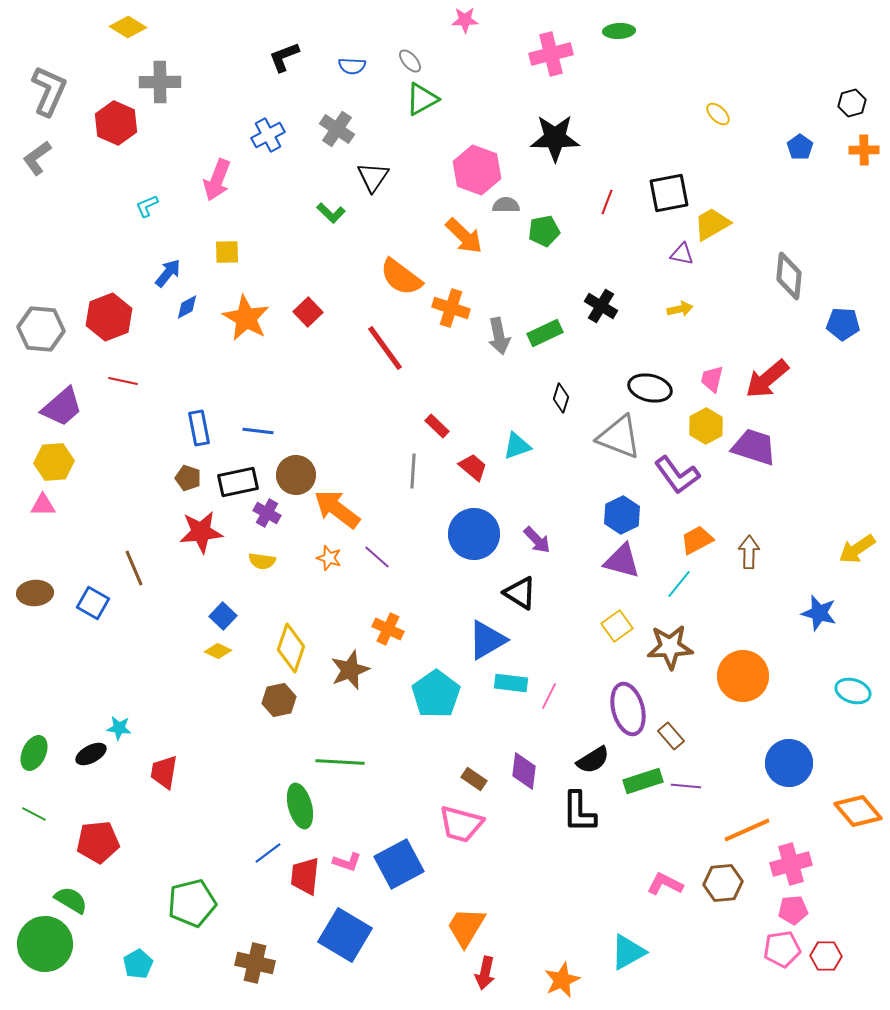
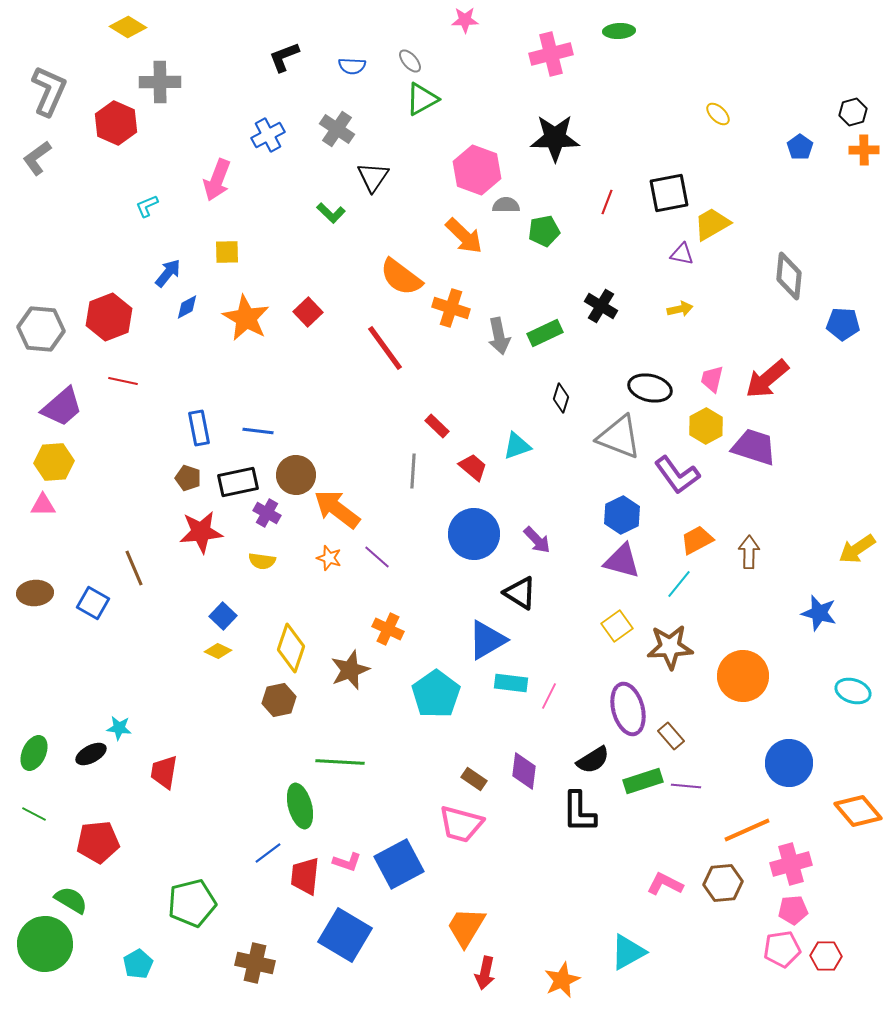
black hexagon at (852, 103): moved 1 px right, 9 px down
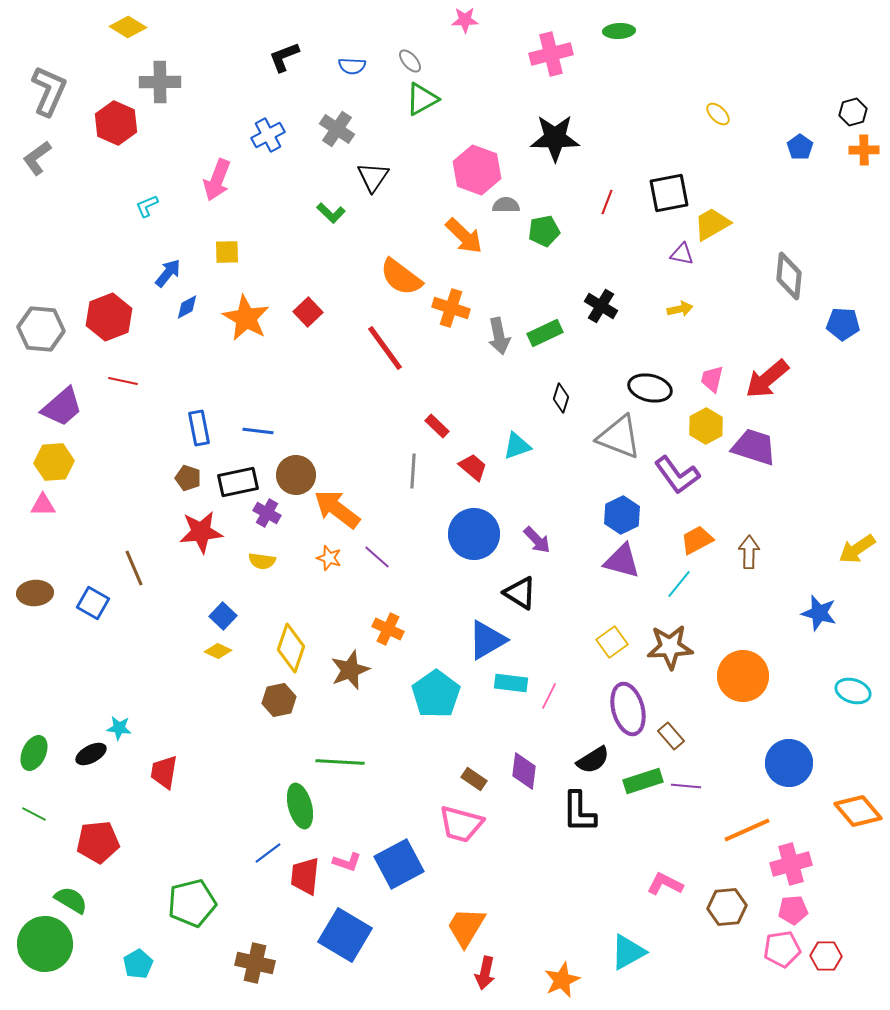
yellow square at (617, 626): moved 5 px left, 16 px down
brown hexagon at (723, 883): moved 4 px right, 24 px down
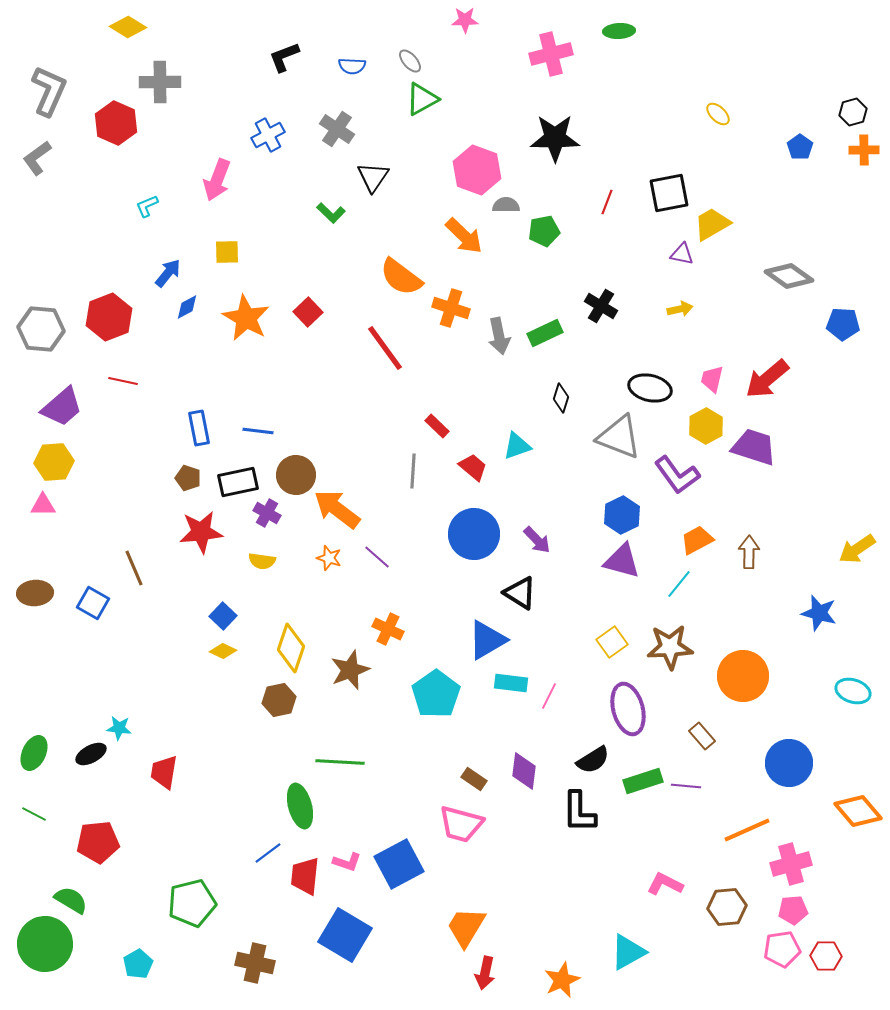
gray diamond at (789, 276): rotated 60 degrees counterclockwise
yellow diamond at (218, 651): moved 5 px right
brown rectangle at (671, 736): moved 31 px right
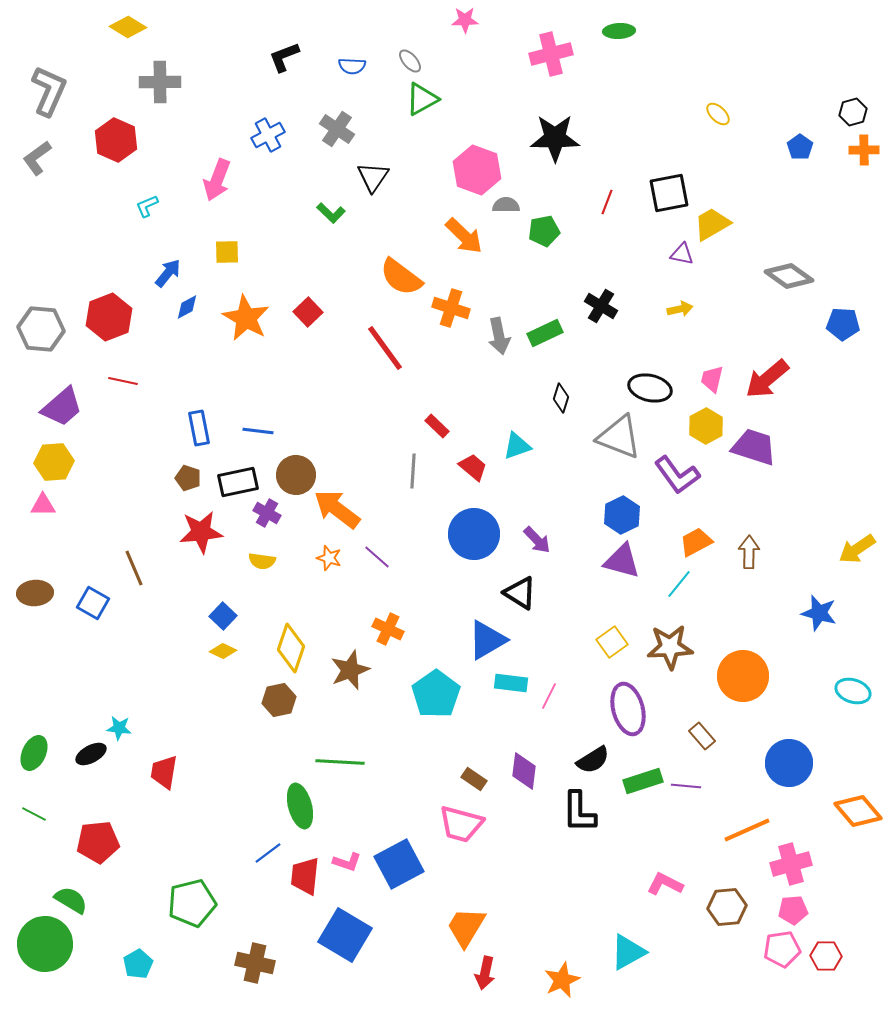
red hexagon at (116, 123): moved 17 px down
orange trapezoid at (697, 540): moved 1 px left, 2 px down
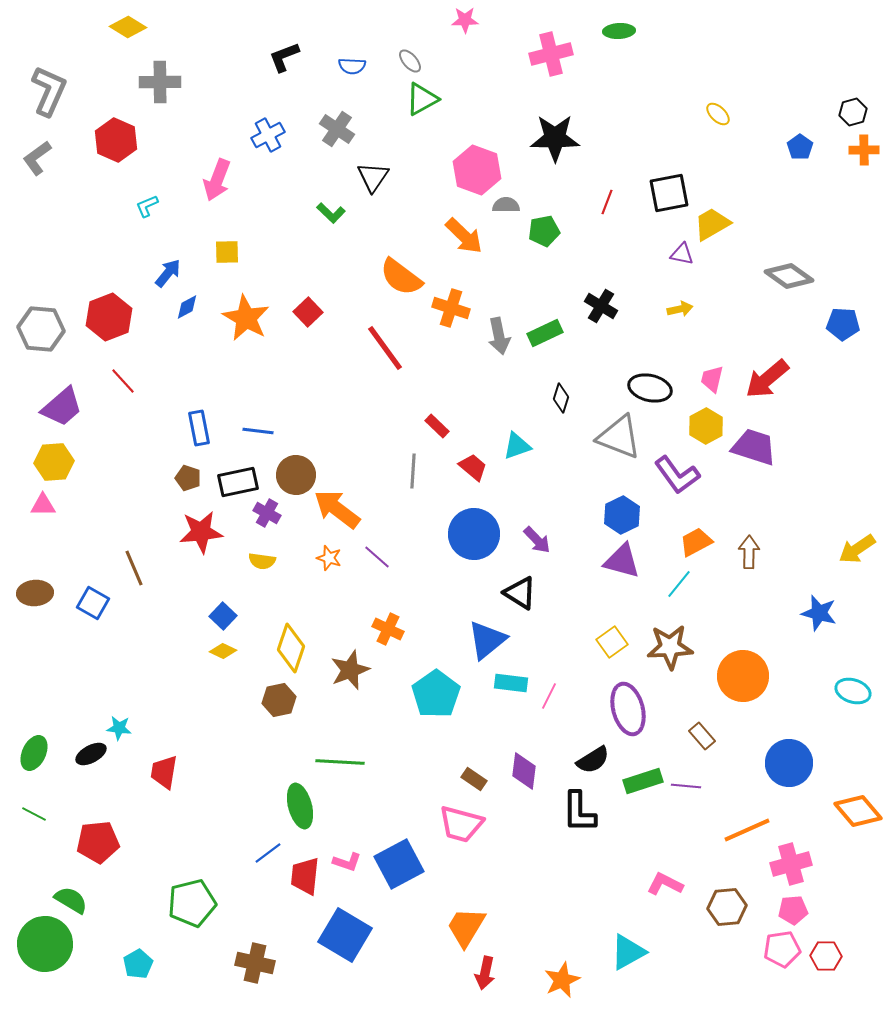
red line at (123, 381): rotated 36 degrees clockwise
blue triangle at (487, 640): rotated 9 degrees counterclockwise
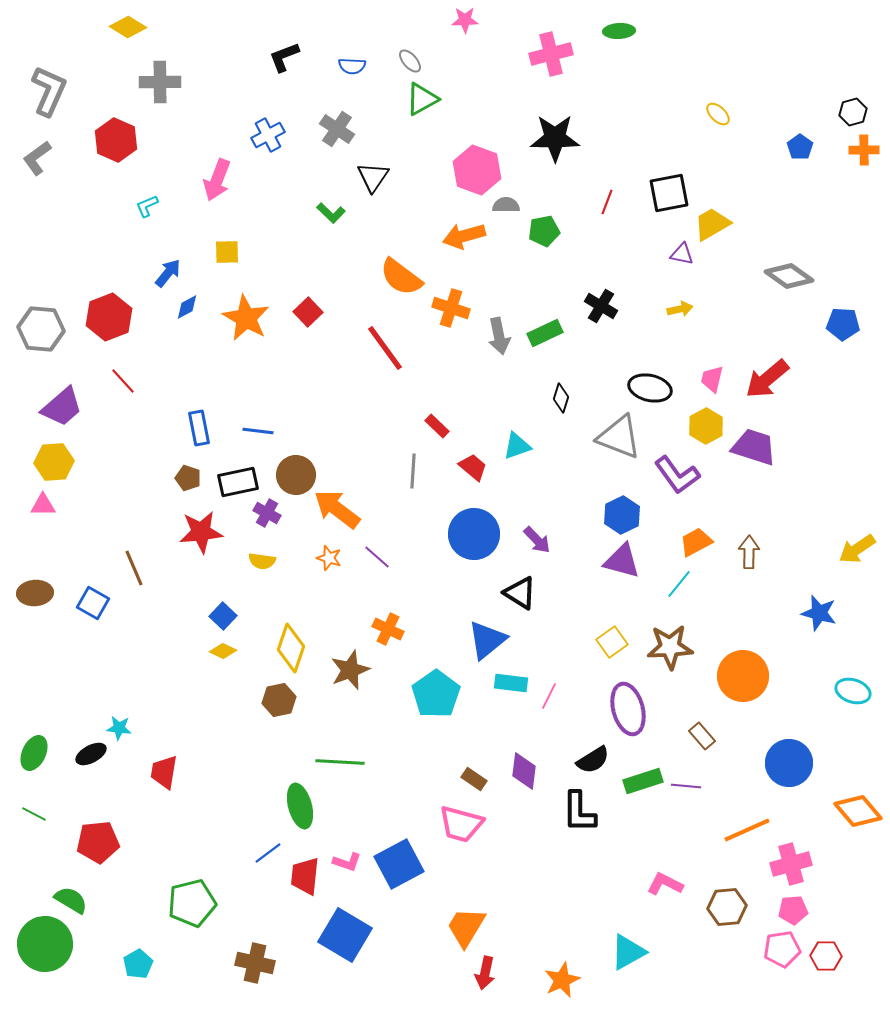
orange arrow at (464, 236): rotated 120 degrees clockwise
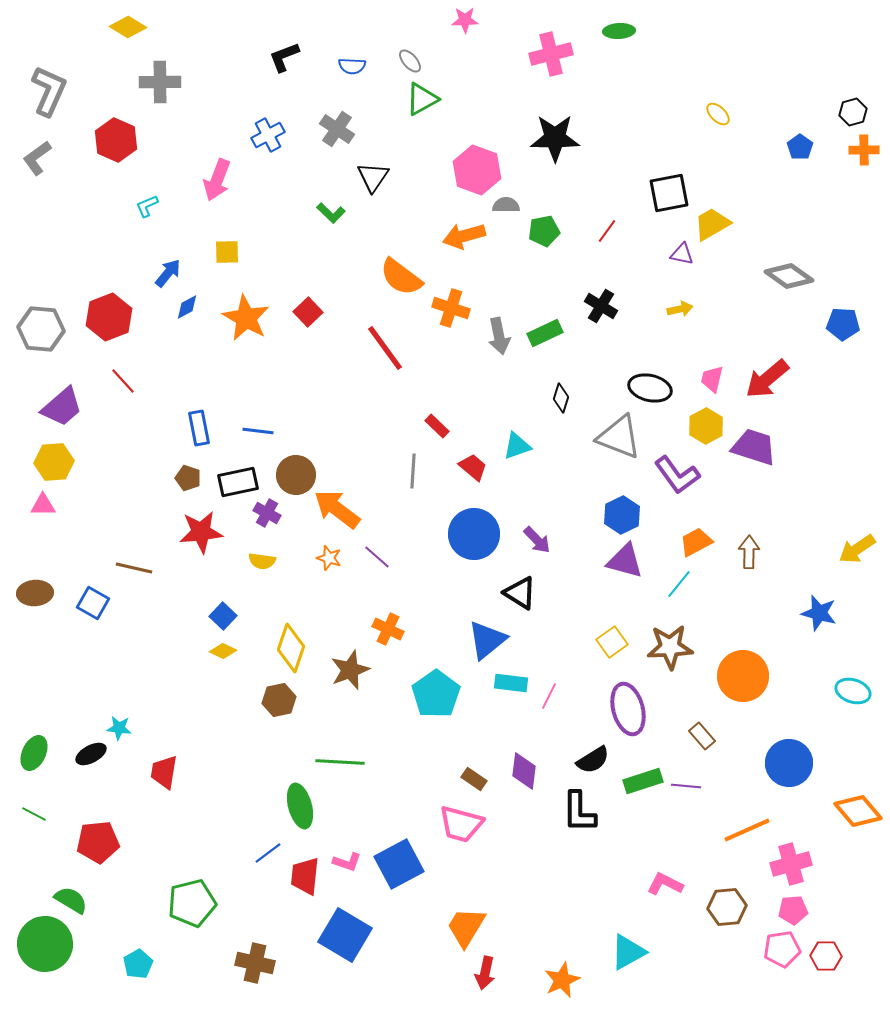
red line at (607, 202): moved 29 px down; rotated 15 degrees clockwise
purple triangle at (622, 561): moved 3 px right
brown line at (134, 568): rotated 54 degrees counterclockwise
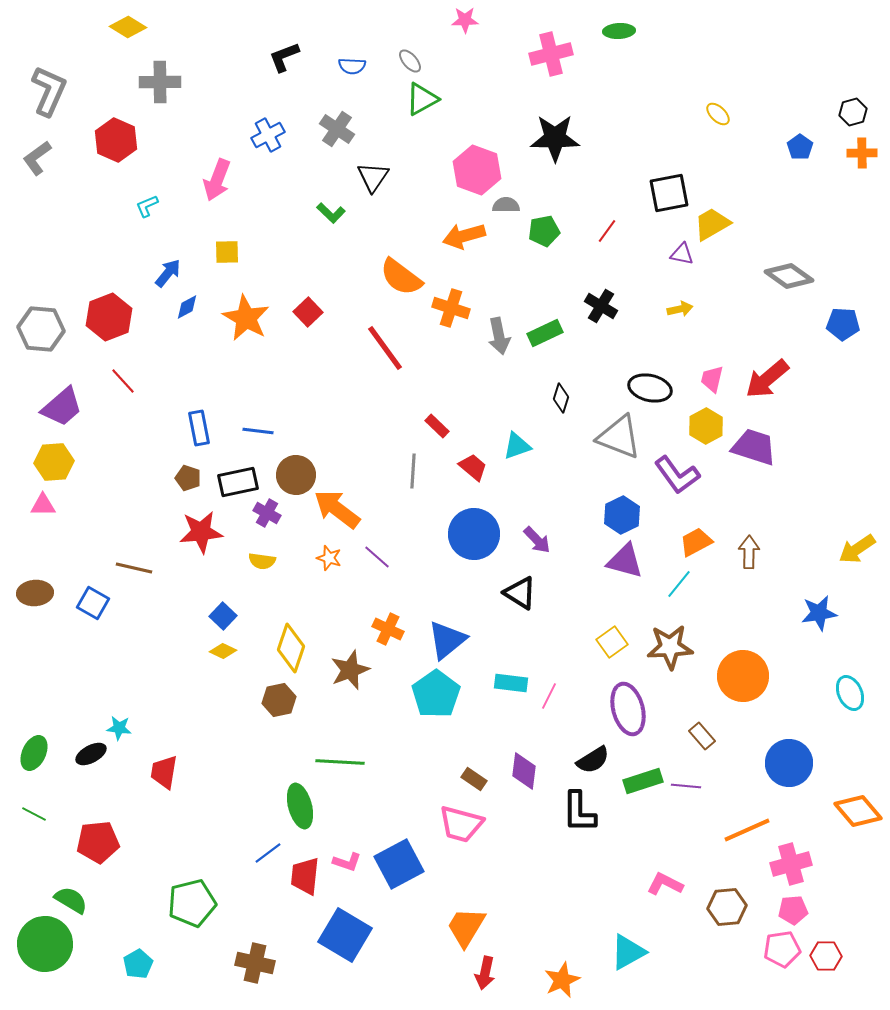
orange cross at (864, 150): moved 2 px left, 3 px down
blue star at (819, 613): rotated 24 degrees counterclockwise
blue triangle at (487, 640): moved 40 px left
cyan ellipse at (853, 691): moved 3 px left, 2 px down; rotated 48 degrees clockwise
